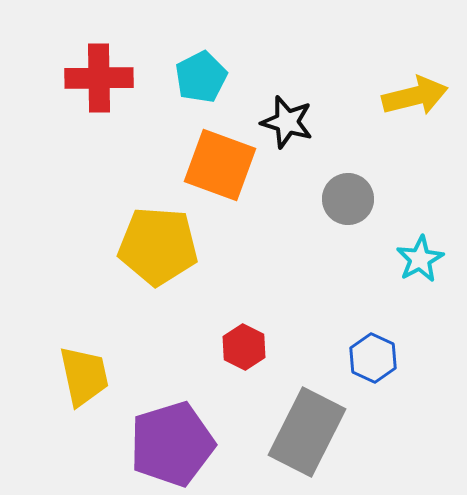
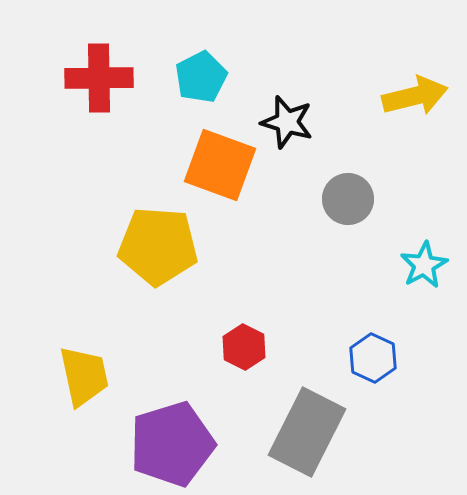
cyan star: moved 4 px right, 6 px down
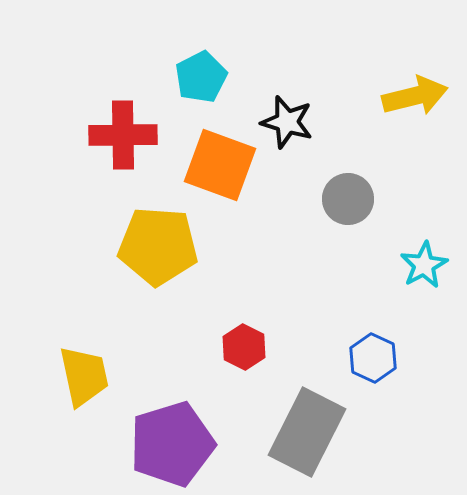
red cross: moved 24 px right, 57 px down
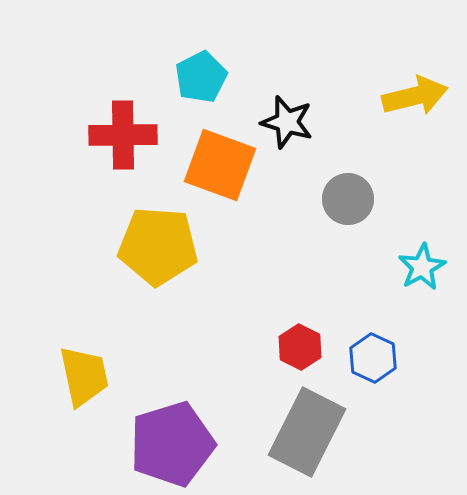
cyan star: moved 2 px left, 2 px down
red hexagon: moved 56 px right
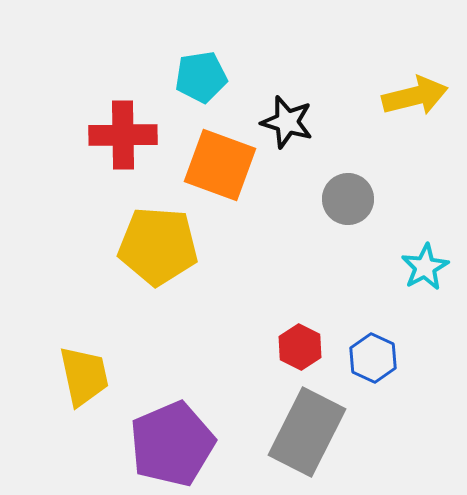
cyan pentagon: rotated 18 degrees clockwise
cyan star: moved 3 px right
purple pentagon: rotated 6 degrees counterclockwise
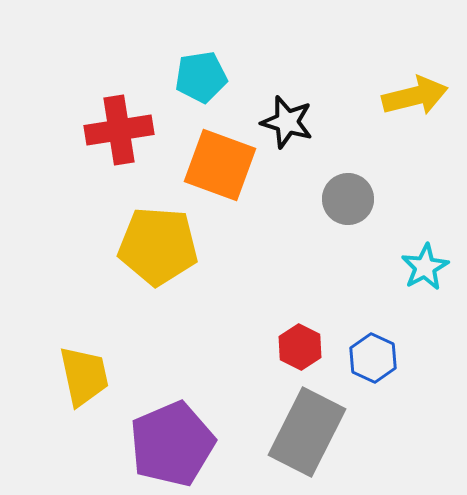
red cross: moved 4 px left, 5 px up; rotated 8 degrees counterclockwise
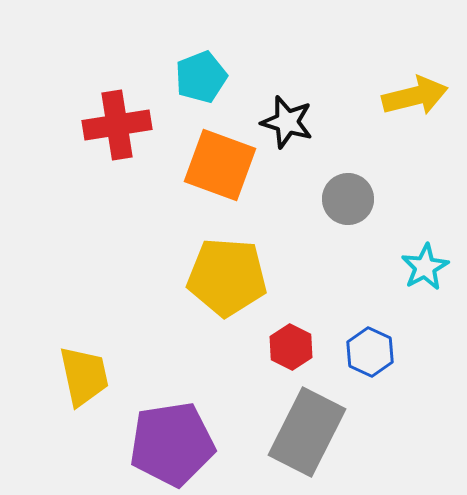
cyan pentagon: rotated 12 degrees counterclockwise
red cross: moved 2 px left, 5 px up
yellow pentagon: moved 69 px right, 31 px down
red hexagon: moved 9 px left
blue hexagon: moved 3 px left, 6 px up
purple pentagon: rotated 14 degrees clockwise
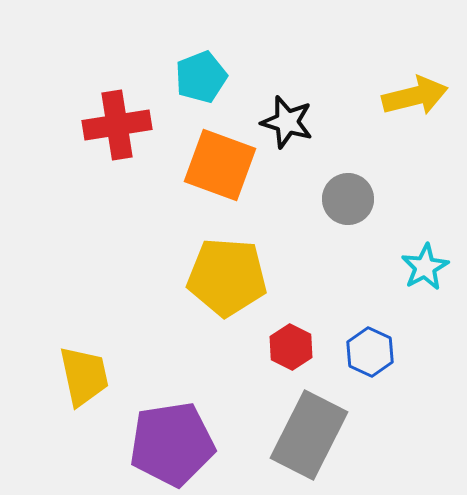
gray rectangle: moved 2 px right, 3 px down
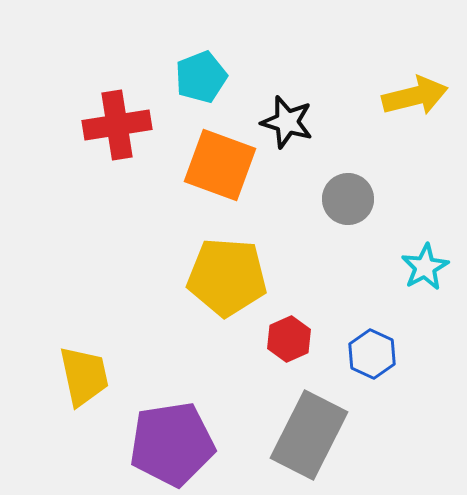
red hexagon: moved 2 px left, 8 px up; rotated 9 degrees clockwise
blue hexagon: moved 2 px right, 2 px down
